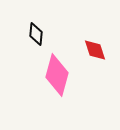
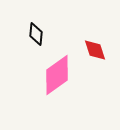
pink diamond: rotated 39 degrees clockwise
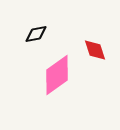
black diamond: rotated 75 degrees clockwise
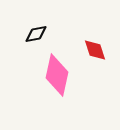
pink diamond: rotated 42 degrees counterclockwise
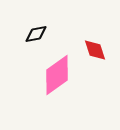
pink diamond: rotated 42 degrees clockwise
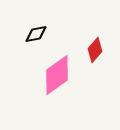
red diamond: rotated 60 degrees clockwise
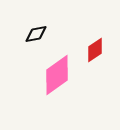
red diamond: rotated 15 degrees clockwise
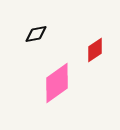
pink diamond: moved 8 px down
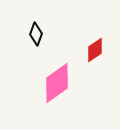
black diamond: rotated 60 degrees counterclockwise
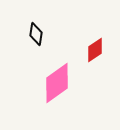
black diamond: rotated 10 degrees counterclockwise
